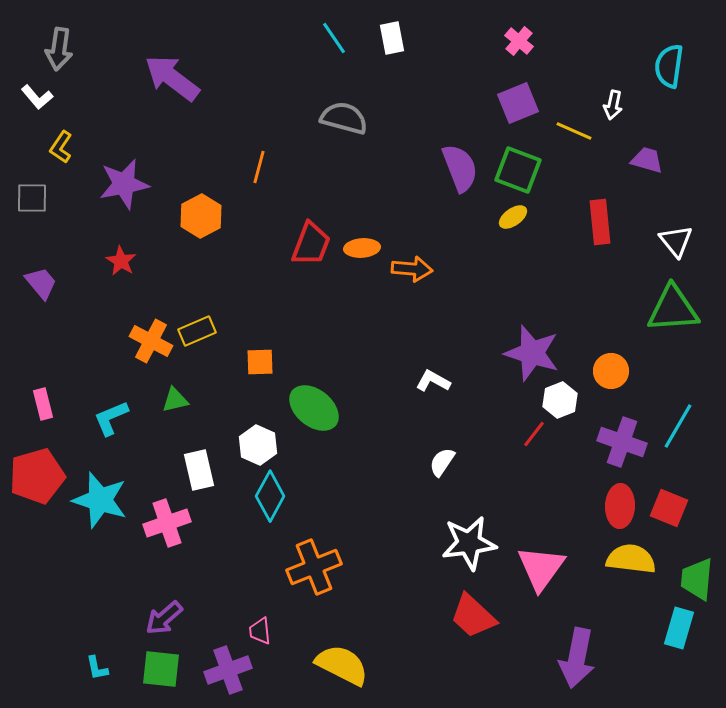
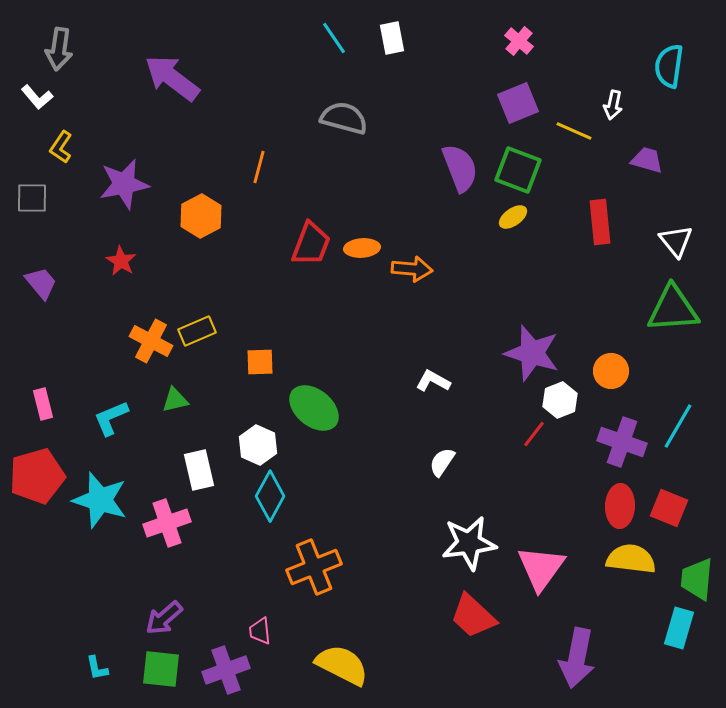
purple cross at (228, 670): moved 2 px left
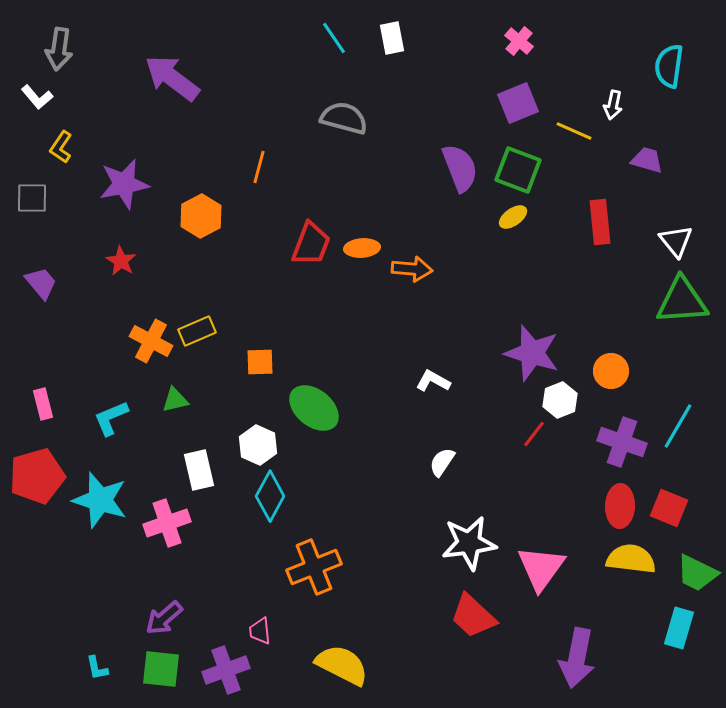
green triangle at (673, 309): moved 9 px right, 8 px up
green trapezoid at (697, 579): moved 6 px up; rotated 69 degrees counterclockwise
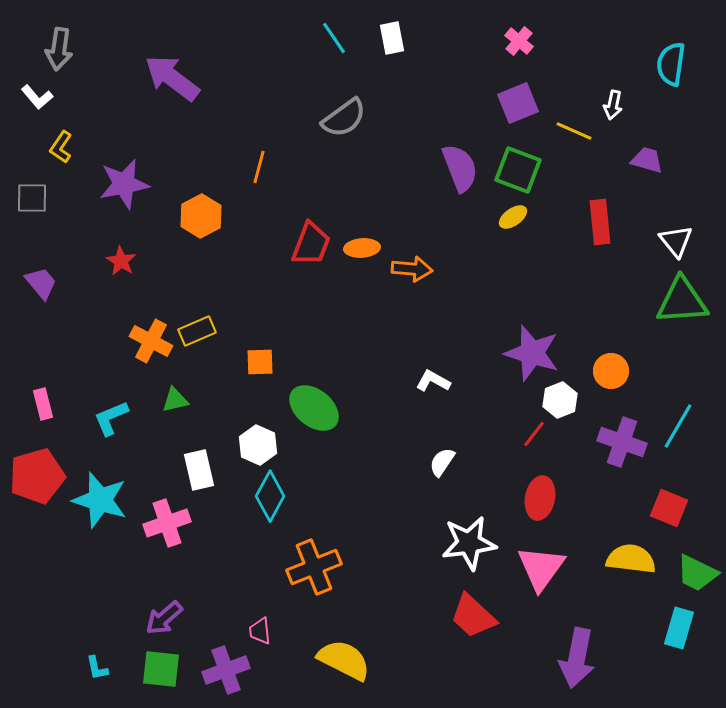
cyan semicircle at (669, 66): moved 2 px right, 2 px up
gray semicircle at (344, 118): rotated 129 degrees clockwise
red ellipse at (620, 506): moved 80 px left, 8 px up; rotated 9 degrees clockwise
yellow semicircle at (342, 665): moved 2 px right, 5 px up
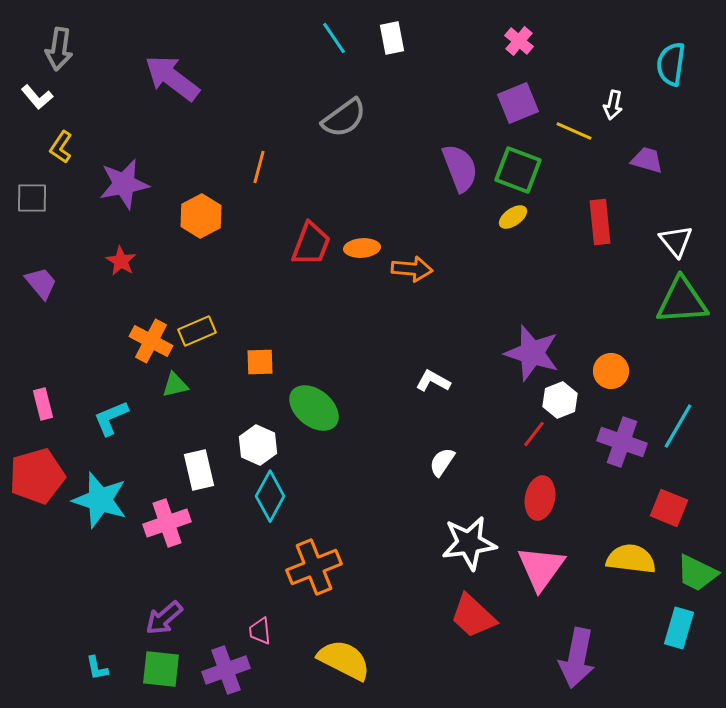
green triangle at (175, 400): moved 15 px up
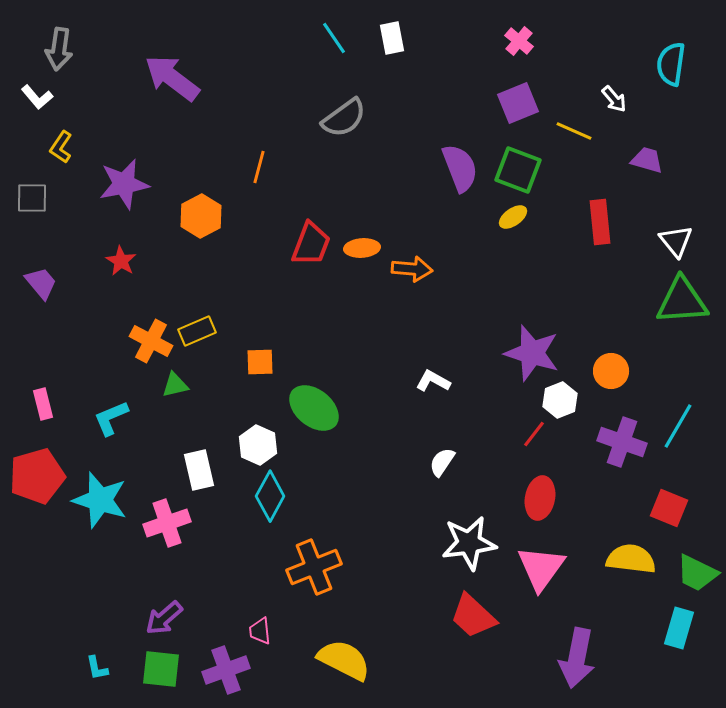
white arrow at (613, 105): moved 1 px right, 6 px up; rotated 52 degrees counterclockwise
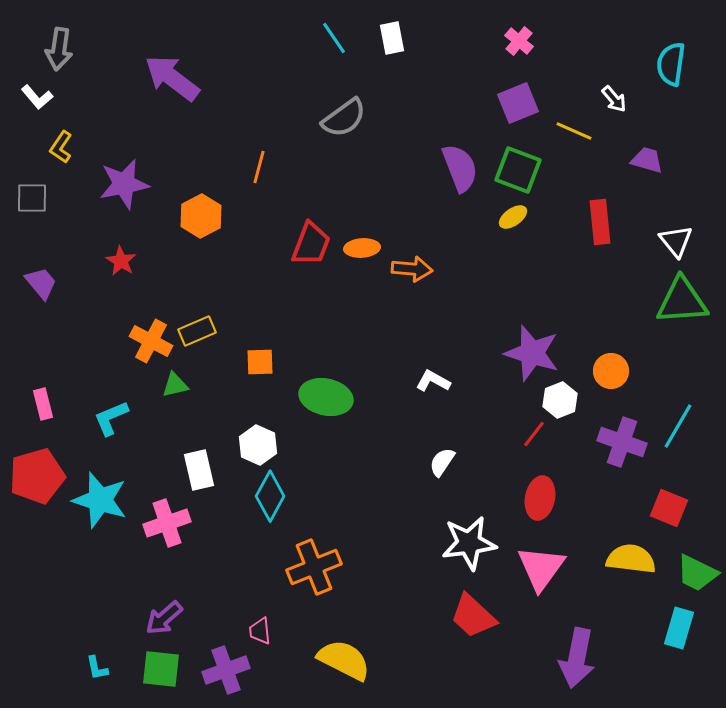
green ellipse at (314, 408): moved 12 px right, 11 px up; rotated 27 degrees counterclockwise
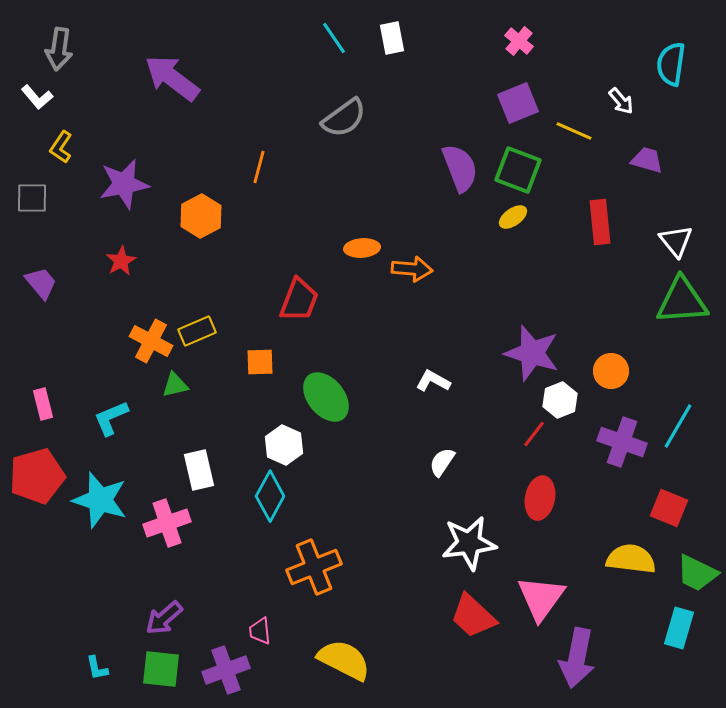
white arrow at (614, 99): moved 7 px right, 2 px down
red trapezoid at (311, 244): moved 12 px left, 56 px down
red star at (121, 261): rotated 12 degrees clockwise
green ellipse at (326, 397): rotated 39 degrees clockwise
white hexagon at (258, 445): moved 26 px right
pink triangle at (541, 568): moved 30 px down
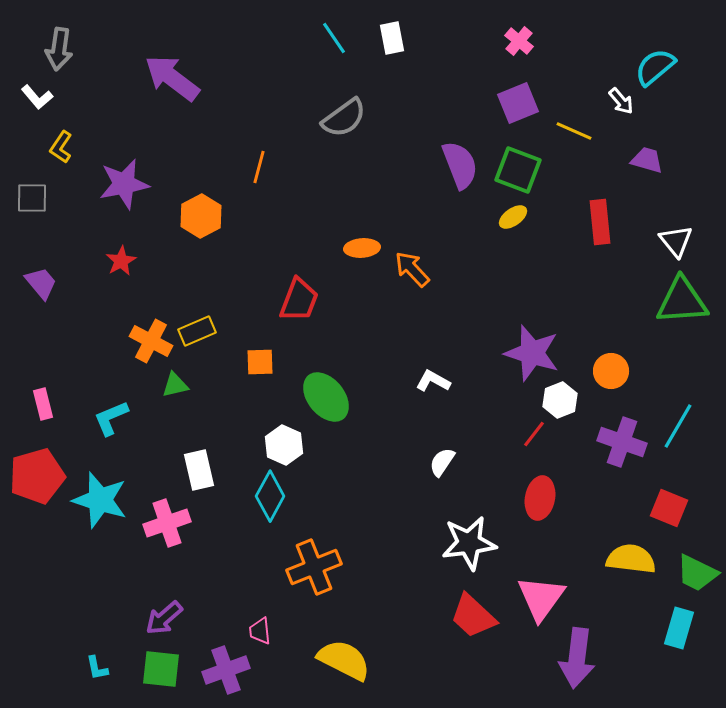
cyan semicircle at (671, 64): moved 16 px left, 3 px down; rotated 42 degrees clockwise
purple semicircle at (460, 168): moved 3 px up
orange arrow at (412, 269): rotated 138 degrees counterclockwise
purple arrow at (577, 658): rotated 4 degrees counterclockwise
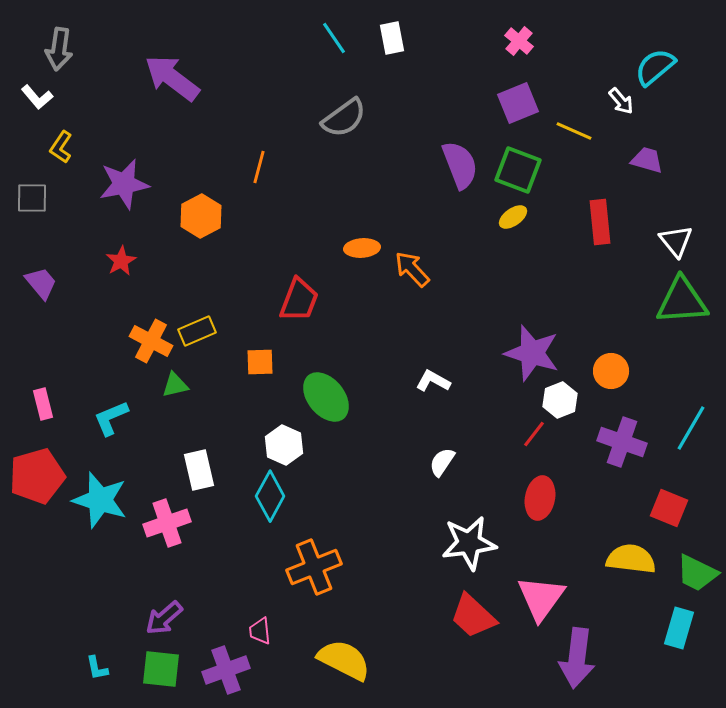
cyan line at (678, 426): moved 13 px right, 2 px down
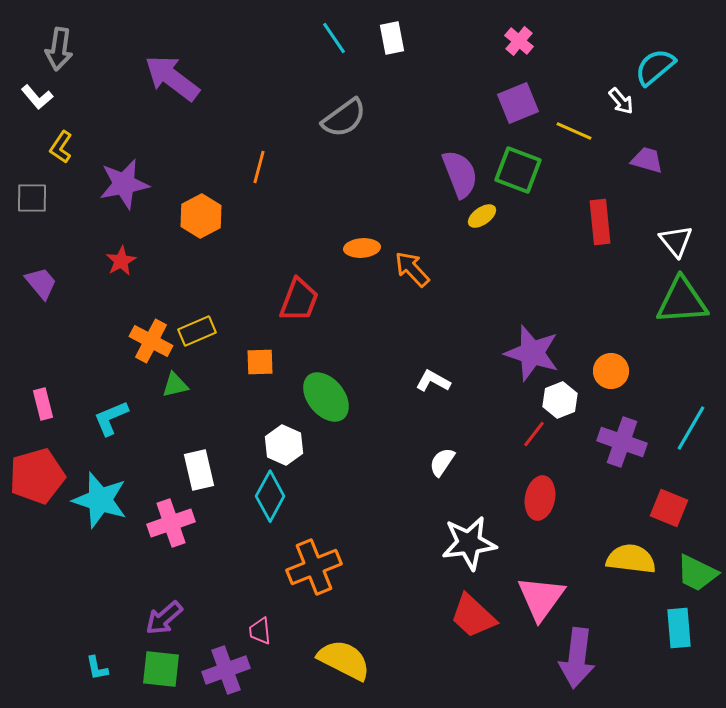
purple semicircle at (460, 165): moved 9 px down
yellow ellipse at (513, 217): moved 31 px left, 1 px up
pink cross at (167, 523): moved 4 px right
cyan rectangle at (679, 628): rotated 21 degrees counterclockwise
